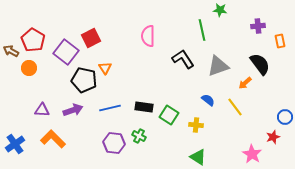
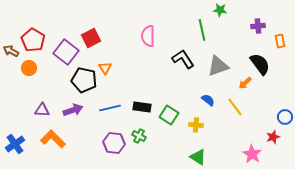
black rectangle: moved 2 px left
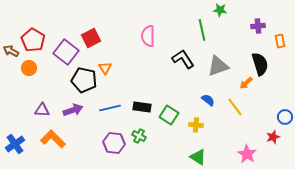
black semicircle: rotated 20 degrees clockwise
orange arrow: moved 1 px right
pink star: moved 5 px left
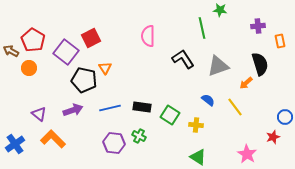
green line: moved 2 px up
purple triangle: moved 3 px left, 4 px down; rotated 35 degrees clockwise
green square: moved 1 px right
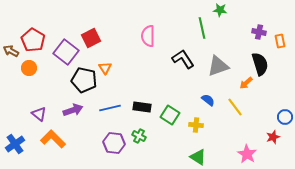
purple cross: moved 1 px right, 6 px down; rotated 16 degrees clockwise
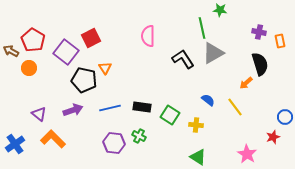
gray triangle: moved 5 px left, 13 px up; rotated 10 degrees counterclockwise
